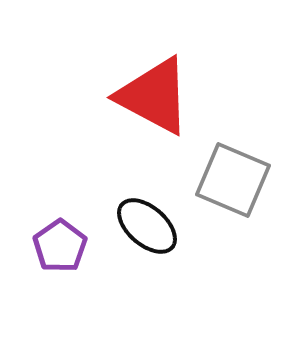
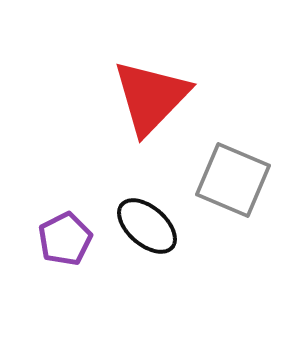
red triangle: moved 3 px left, 1 px down; rotated 46 degrees clockwise
purple pentagon: moved 5 px right, 7 px up; rotated 8 degrees clockwise
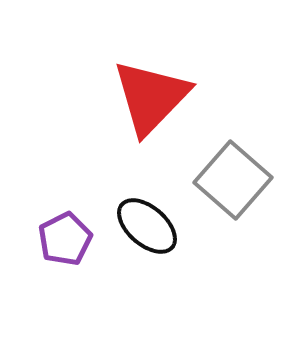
gray square: rotated 18 degrees clockwise
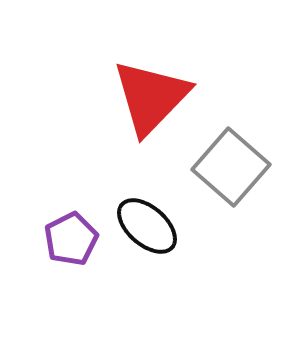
gray square: moved 2 px left, 13 px up
purple pentagon: moved 6 px right
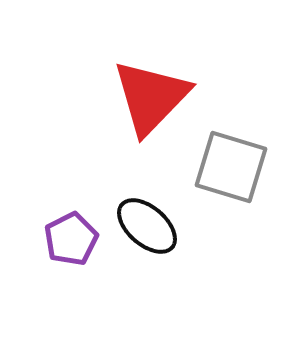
gray square: rotated 24 degrees counterclockwise
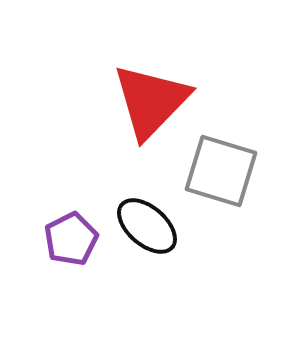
red triangle: moved 4 px down
gray square: moved 10 px left, 4 px down
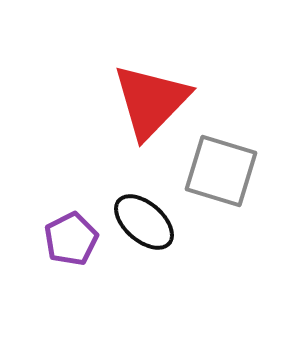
black ellipse: moved 3 px left, 4 px up
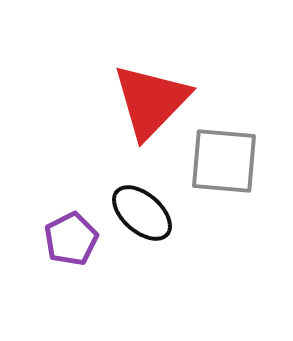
gray square: moved 3 px right, 10 px up; rotated 12 degrees counterclockwise
black ellipse: moved 2 px left, 9 px up
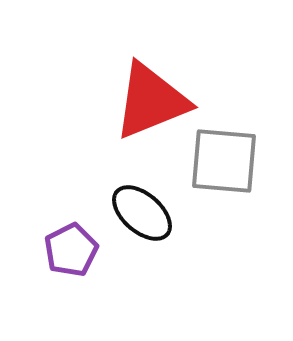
red triangle: rotated 24 degrees clockwise
purple pentagon: moved 11 px down
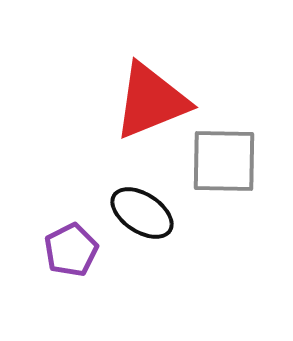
gray square: rotated 4 degrees counterclockwise
black ellipse: rotated 8 degrees counterclockwise
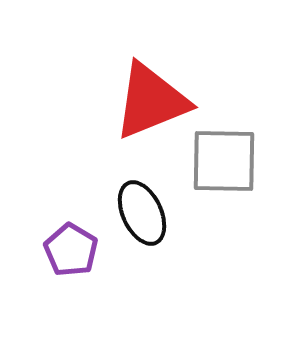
black ellipse: rotated 32 degrees clockwise
purple pentagon: rotated 14 degrees counterclockwise
